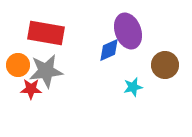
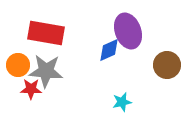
brown circle: moved 2 px right
gray star: rotated 12 degrees clockwise
cyan star: moved 11 px left, 15 px down
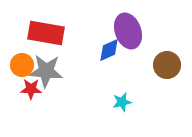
orange circle: moved 4 px right
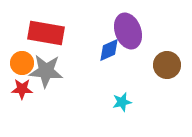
orange circle: moved 2 px up
red star: moved 9 px left
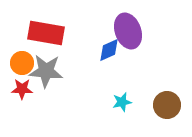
brown circle: moved 40 px down
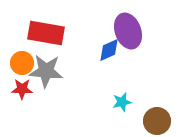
brown circle: moved 10 px left, 16 px down
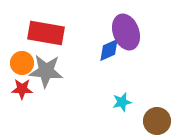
purple ellipse: moved 2 px left, 1 px down
